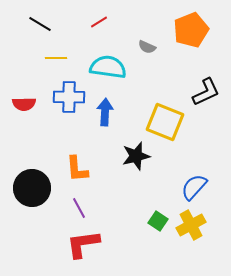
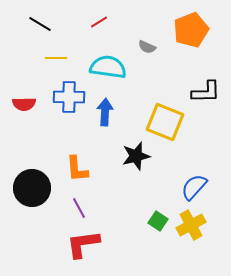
black L-shape: rotated 24 degrees clockwise
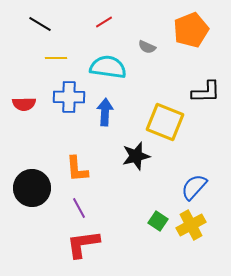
red line: moved 5 px right
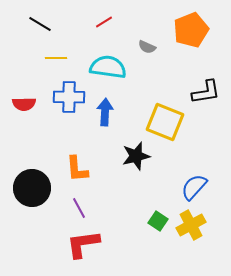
black L-shape: rotated 8 degrees counterclockwise
